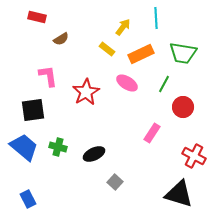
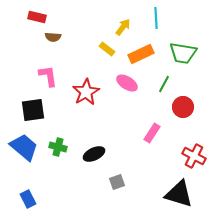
brown semicircle: moved 8 px left, 2 px up; rotated 35 degrees clockwise
gray square: moved 2 px right; rotated 28 degrees clockwise
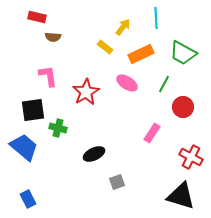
yellow rectangle: moved 2 px left, 2 px up
green trapezoid: rotated 20 degrees clockwise
green cross: moved 19 px up
red cross: moved 3 px left, 1 px down
black triangle: moved 2 px right, 2 px down
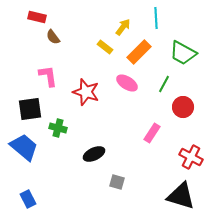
brown semicircle: rotated 49 degrees clockwise
orange rectangle: moved 2 px left, 2 px up; rotated 20 degrees counterclockwise
red star: rotated 24 degrees counterclockwise
black square: moved 3 px left, 1 px up
gray square: rotated 35 degrees clockwise
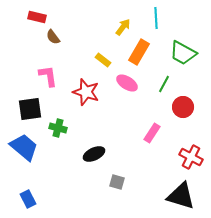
yellow rectangle: moved 2 px left, 13 px down
orange rectangle: rotated 15 degrees counterclockwise
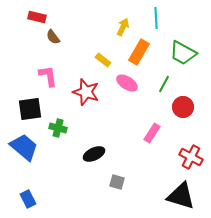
yellow arrow: rotated 12 degrees counterclockwise
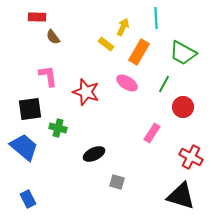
red rectangle: rotated 12 degrees counterclockwise
yellow rectangle: moved 3 px right, 16 px up
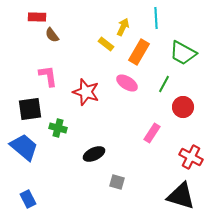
brown semicircle: moved 1 px left, 2 px up
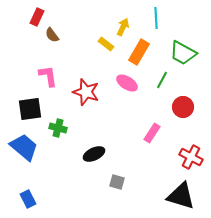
red rectangle: rotated 66 degrees counterclockwise
green line: moved 2 px left, 4 px up
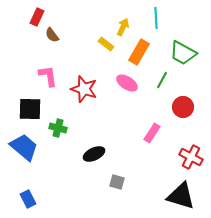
red star: moved 2 px left, 3 px up
black square: rotated 10 degrees clockwise
